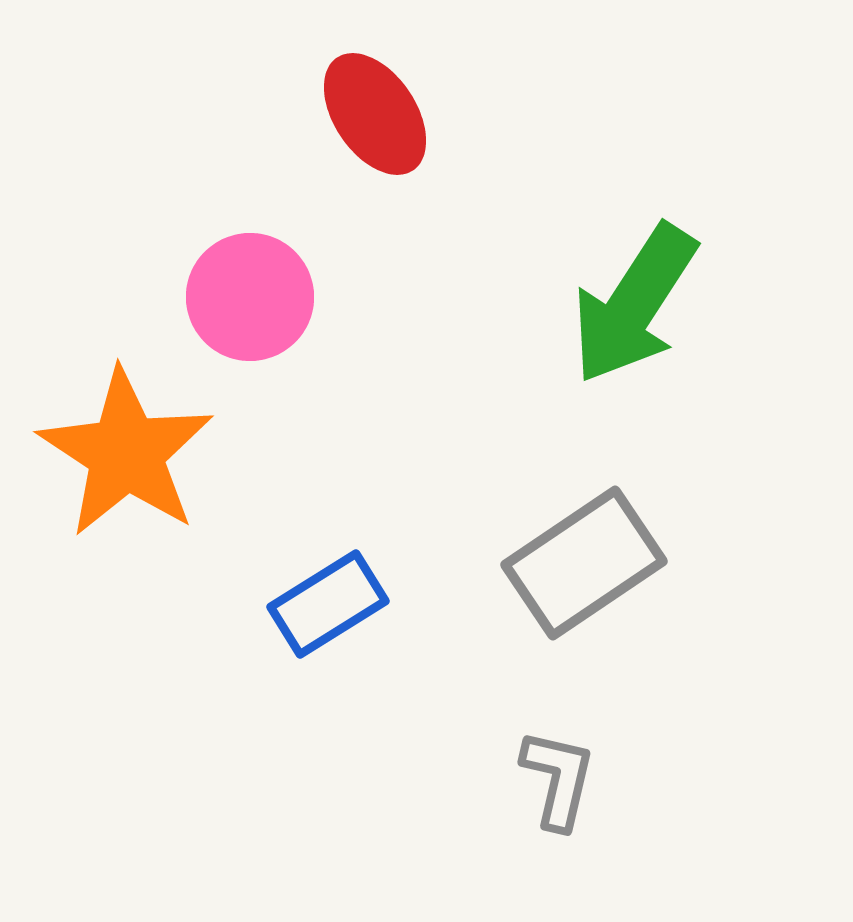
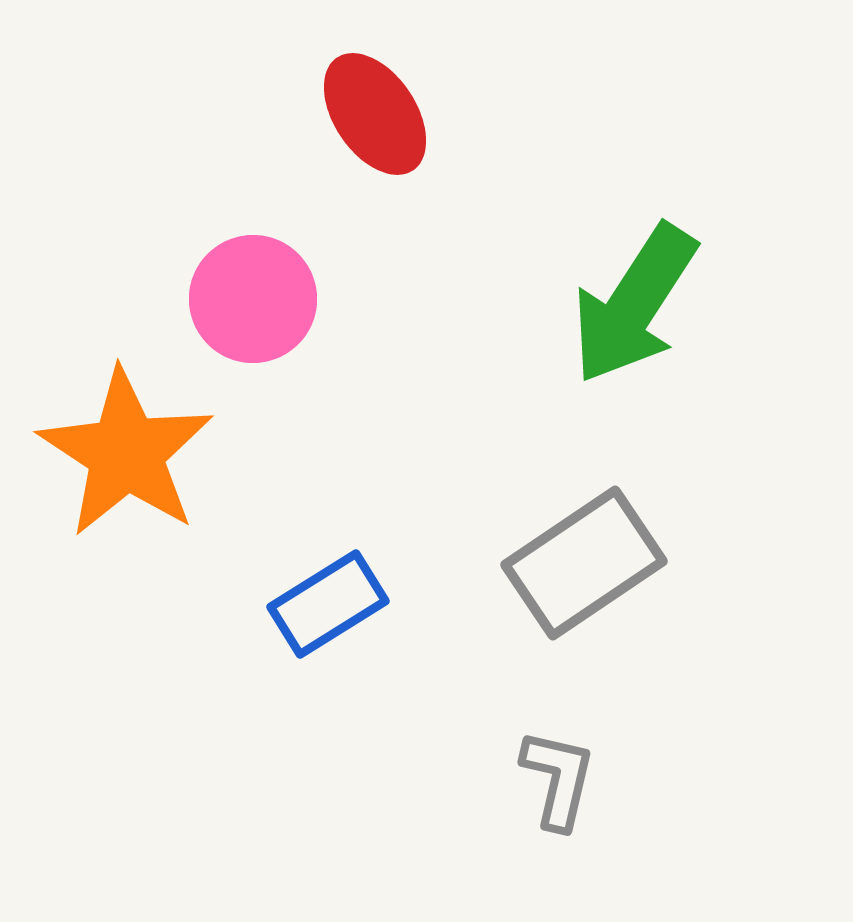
pink circle: moved 3 px right, 2 px down
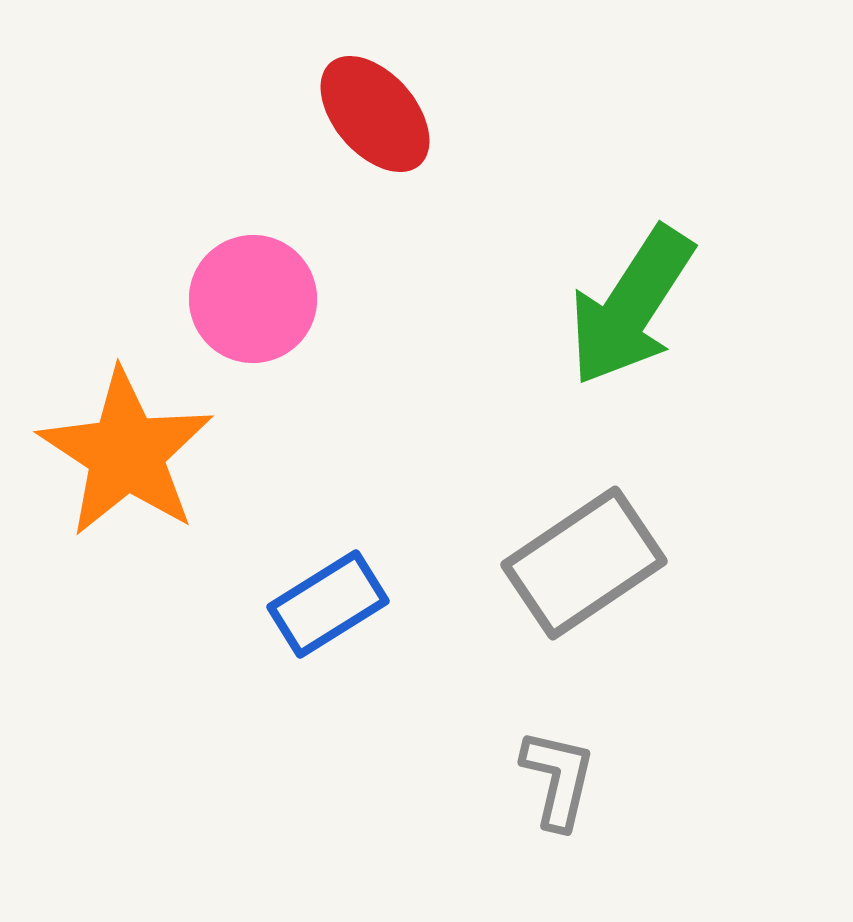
red ellipse: rotated 7 degrees counterclockwise
green arrow: moved 3 px left, 2 px down
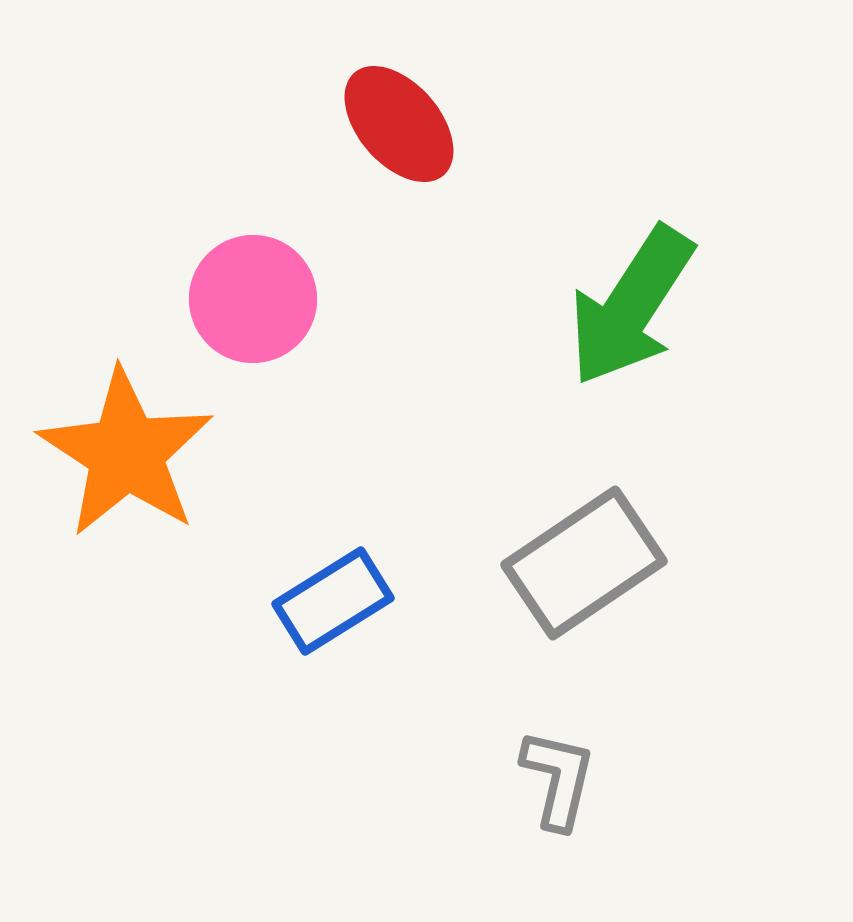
red ellipse: moved 24 px right, 10 px down
blue rectangle: moved 5 px right, 3 px up
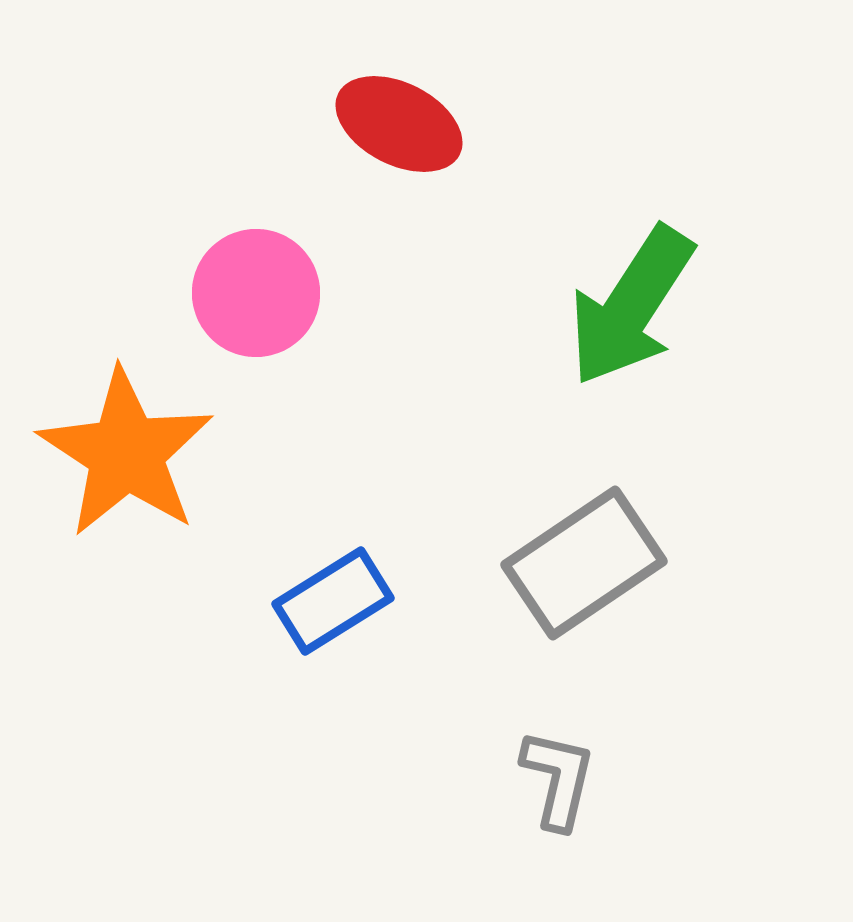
red ellipse: rotated 22 degrees counterclockwise
pink circle: moved 3 px right, 6 px up
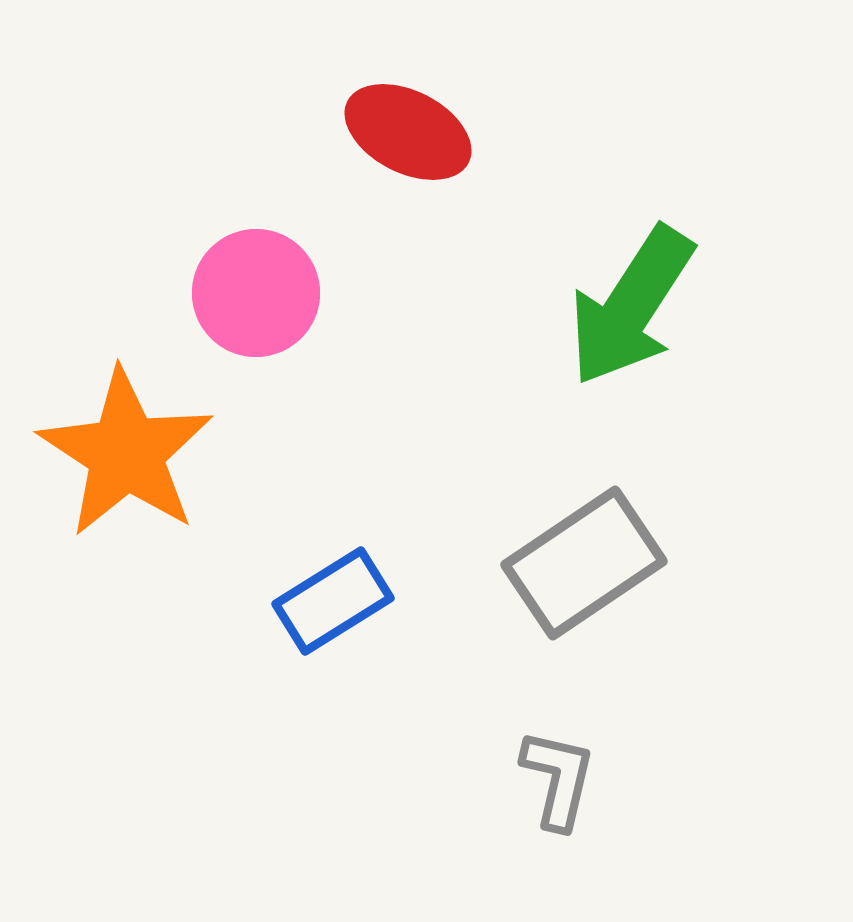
red ellipse: moved 9 px right, 8 px down
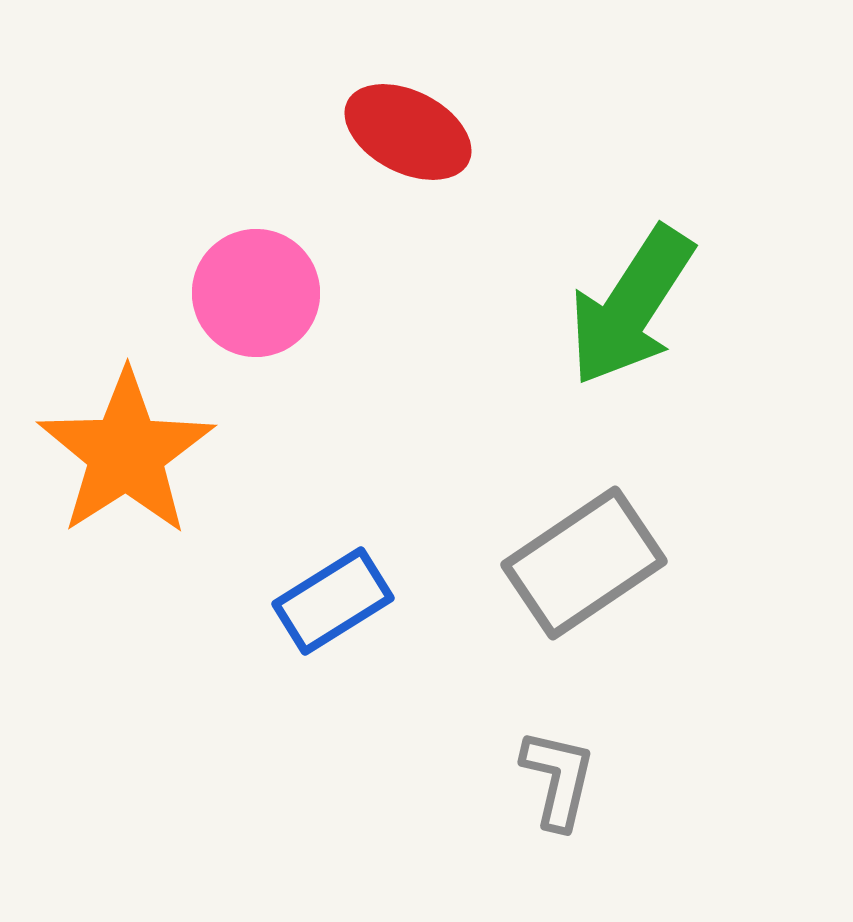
orange star: rotated 6 degrees clockwise
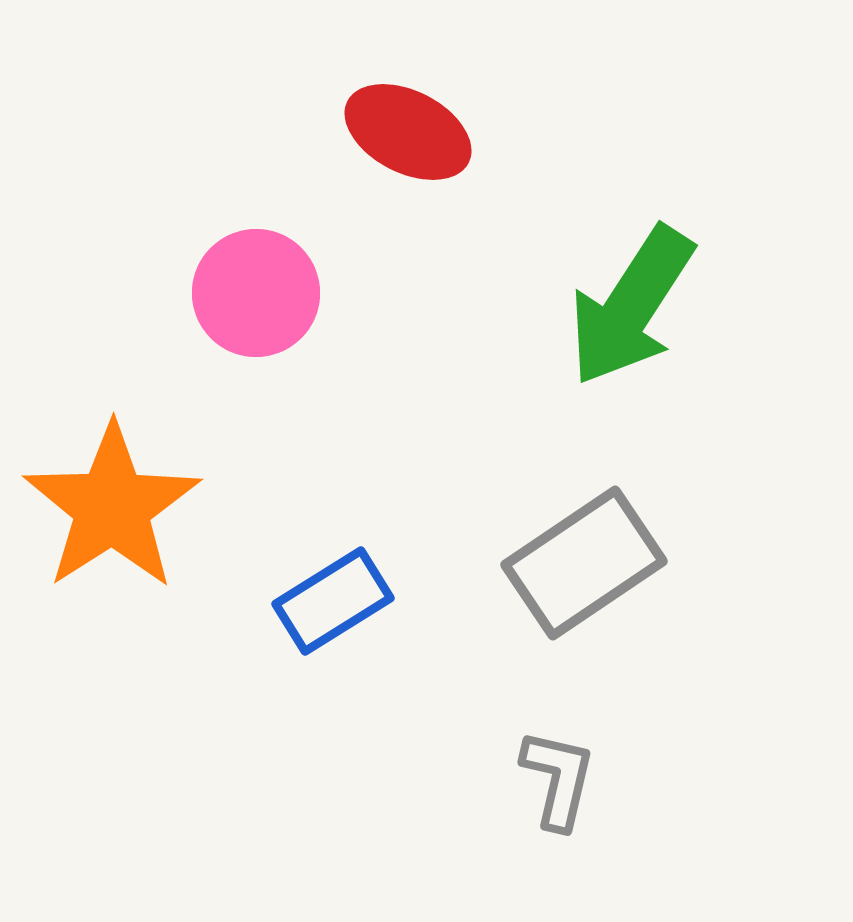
orange star: moved 14 px left, 54 px down
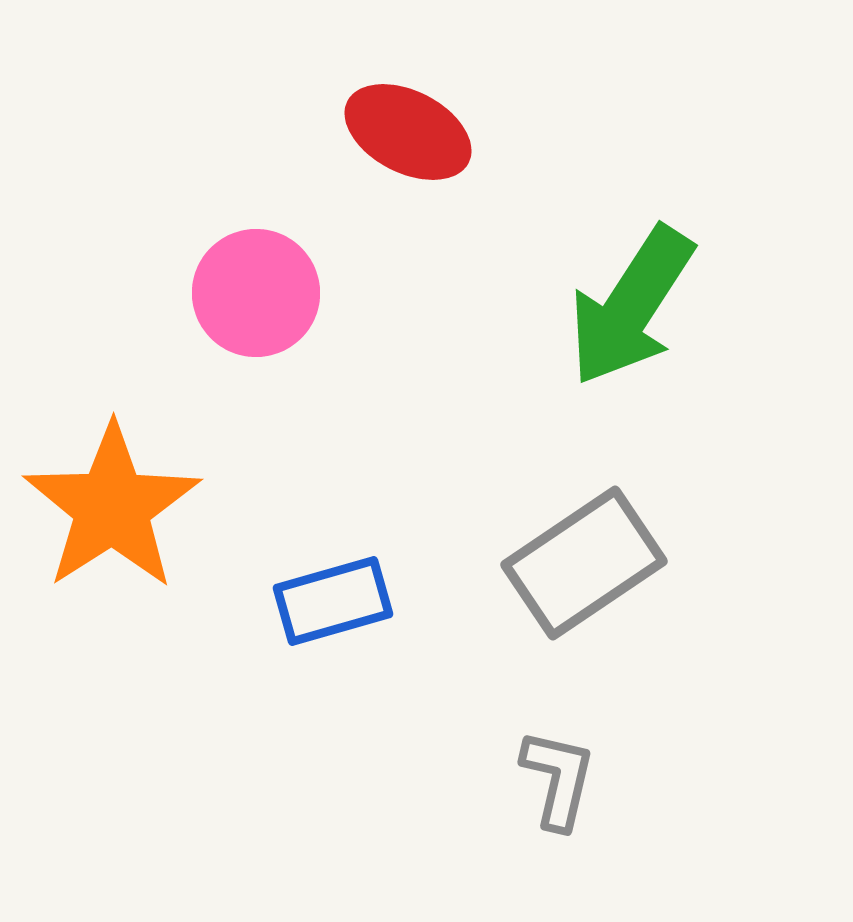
blue rectangle: rotated 16 degrees clockwise
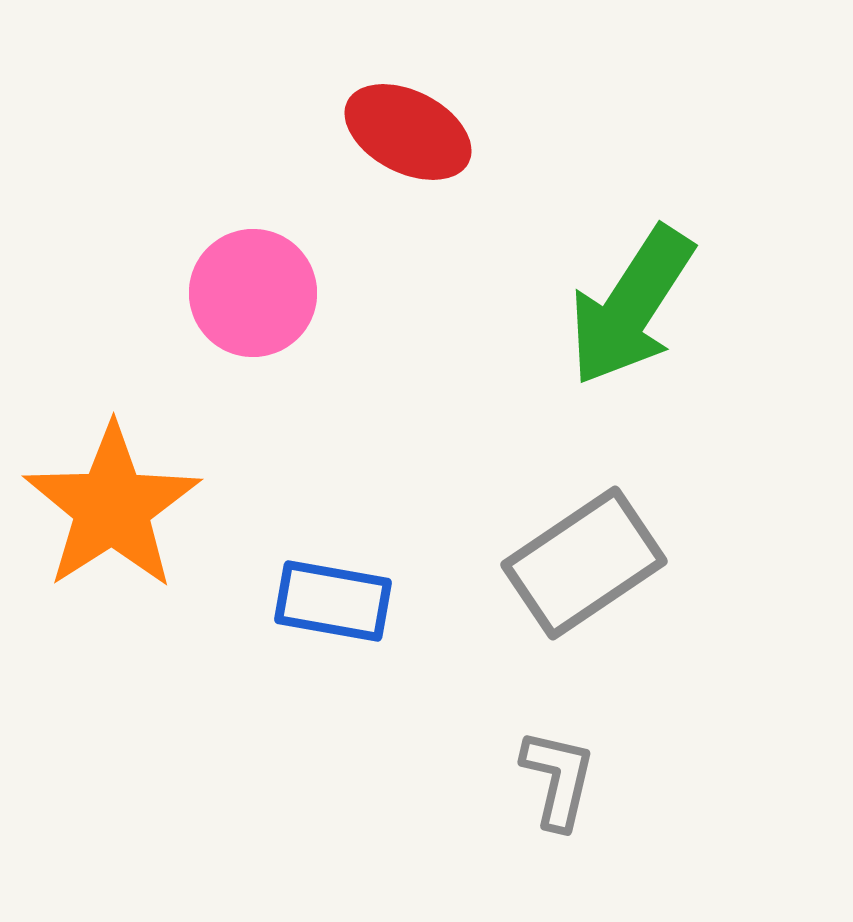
pink circle: moved 3 px left
blue rectangle: rotated 26 degrees clockwise
